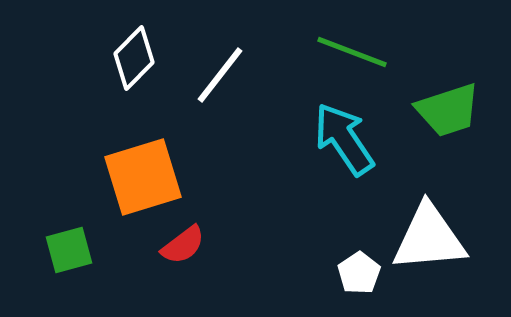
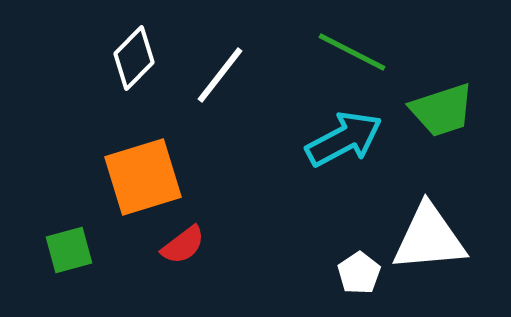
green line: rotated 6 degrees clockwise
green trapezoid: moved 6 px left
cyan arrow: rotated 96 degrees clockwise
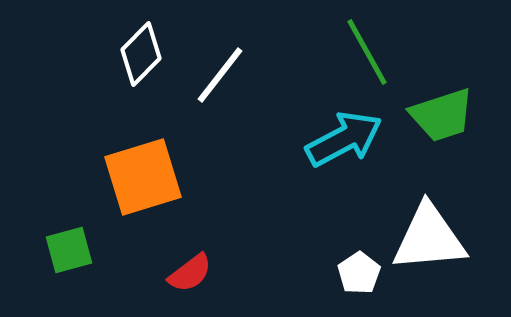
green line: moved 15 px right; rotated 34 degrees clockwise
white diamond: moved 7 px right, 4 px up
green trapezoid: moved 5 px down
red semicircle: moved 7 px right, 28 px down
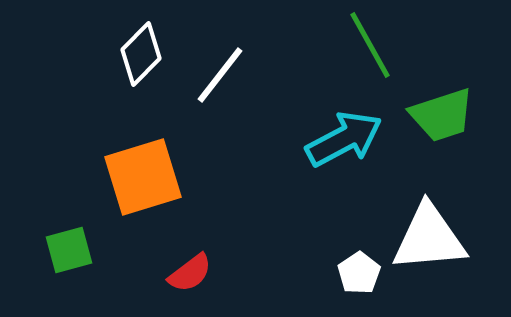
green line: moved 3 px right, 7 px up
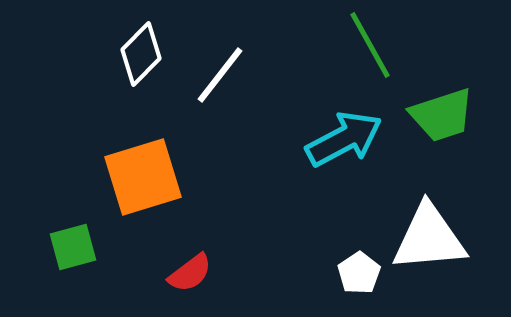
green square: moved 4 px right, 3 px up
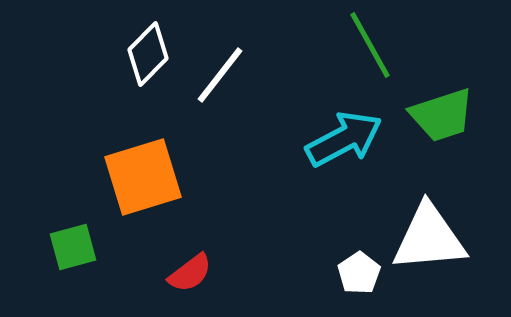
white diamond: moved 7 px right
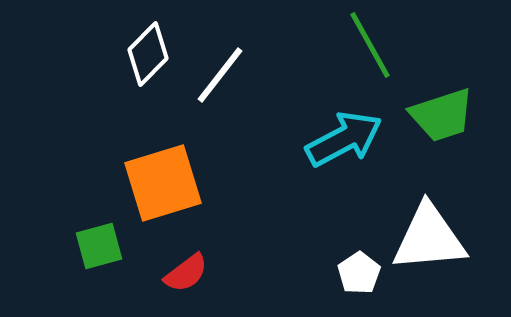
orange square: moved 20 px right, 6 px down
green square: moved 26 px right, 1 px up
red semicircle: moved 4 px left
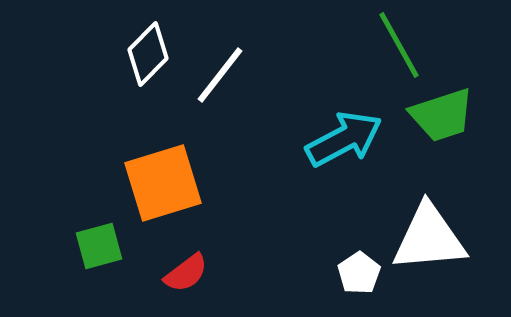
green line: moved 29 px right
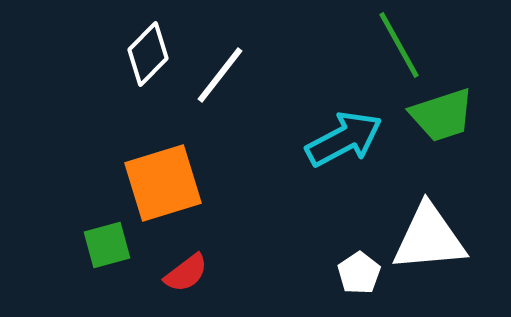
green square: moved 8 px right, 1 px up
